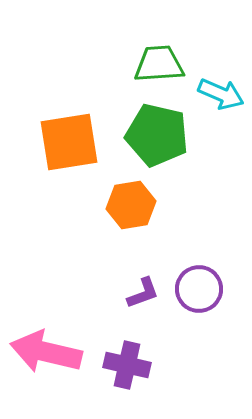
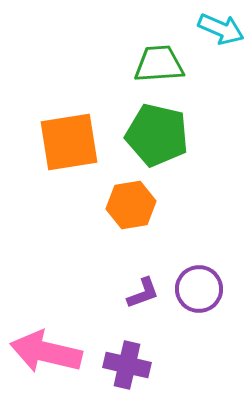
cyan arrow: moved 65 px up
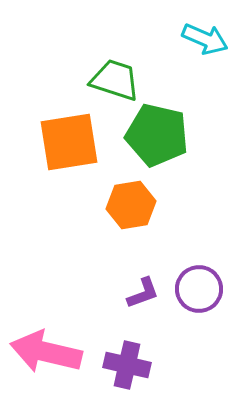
cyan arrow: moved 16 px left, 10 px down
green trapezoid: moved 44 px left, 16 px down; rotated 22 degrees clockwise
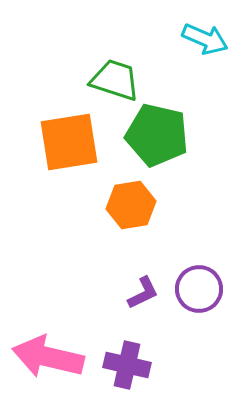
purple L-shape: rotated 6 degrees counterclockwise
pink arrow: moved 2 px right, 5 px down
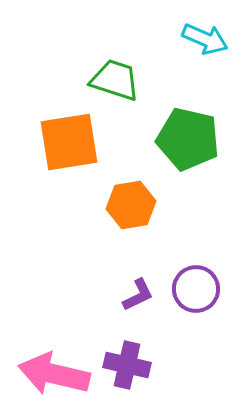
green pentagon: moved 31 px right, 4 px down
purple circle: moved 3 px left
purple L-shape: moved 5 px left, 2 px down
pink arrow: moved 6 px right, 17 px down
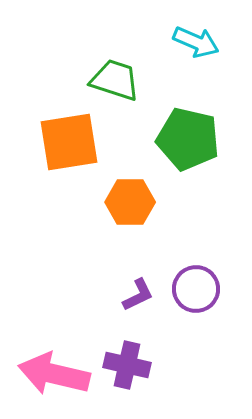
cyan arrow: moved 9 px left, 3 px down
orange hexagon: moved 1 px left, 3 px up; rotated 9 degrees clockwise
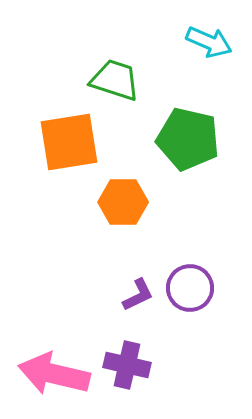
cyan arrow: moved 13 px right
orange hexagon: moved 7 px left
purple circle: moved 6 px left, 1 px up
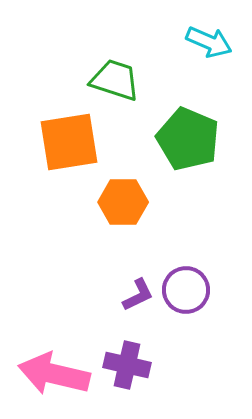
green pentagon: rotated 10 degrees clockwise
purple circle: moved 4 px left, 2 px down
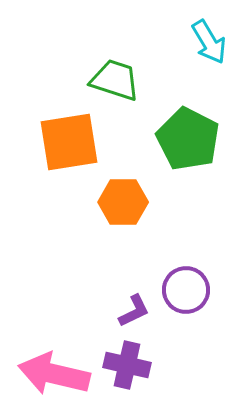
cyan arrow: rotated 36 degrees clockwise
green pentagon: rotated 4 degrees clockwise
purple L-shape: moved 4 px left, 16 px down
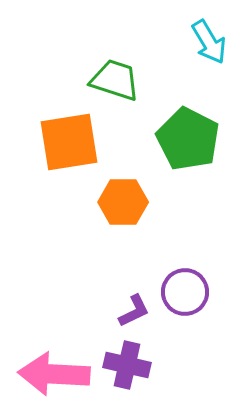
purple circle: moved 1 px left, 2 px down
pink arrow: rotated 10 degrees counterclockwise
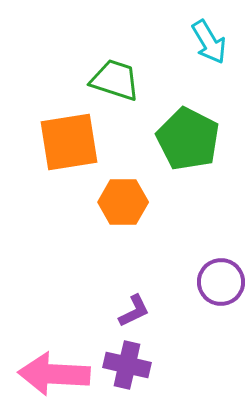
purple circle: moved 36 px right, 10 px up
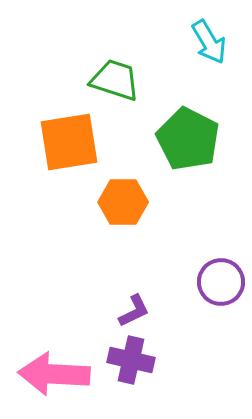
purple cross: moved 4 px right, 5 px up
